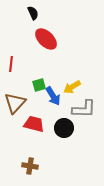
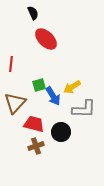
black circle: moved 3 px left, 4 px down
brown cross: moved 6 px right, 20 px up; rotated 28 degrees counterclockwise
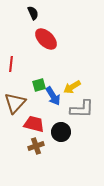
gray L-shape: moved 2 px left
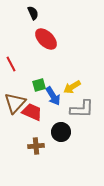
red line: rotated 35 degrees counterclockwise
red trapezoid: moved 2 px left, 12 px up; rotated 10 degrees clockwise
brown cross: rotated 14 degrees clockwise
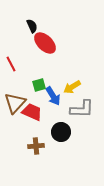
black semicircle: moved 1 px left, 13 px down
red ellipse: moved 1 px left, 4 px down
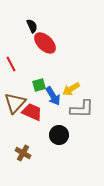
yellow arrow: moved 1 px left, 2 px down
black circle: moved 2 px left, 3 px down
brown cross: moved 13 px left, 7 px down; rotated 35 degrees clockwise
